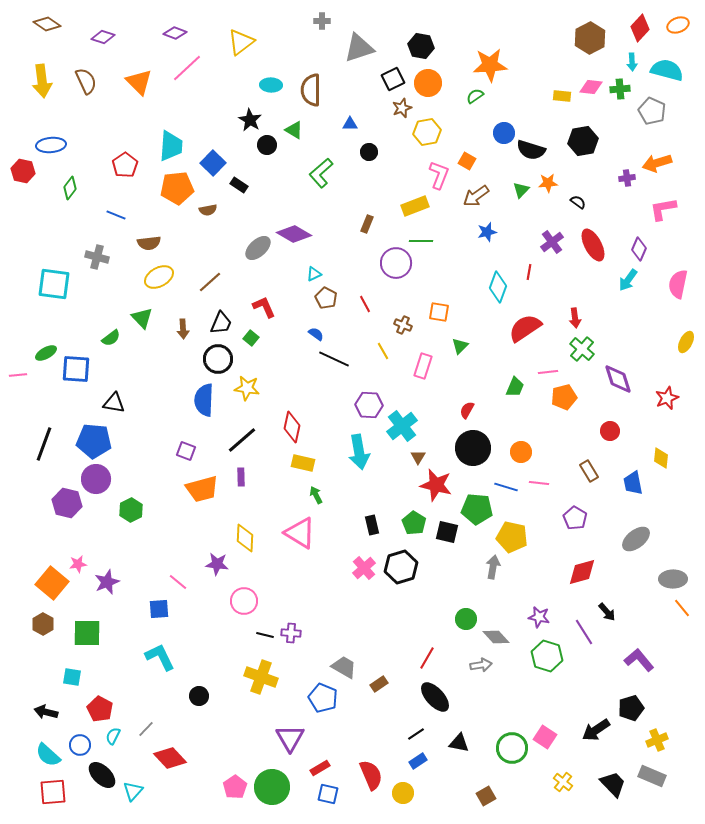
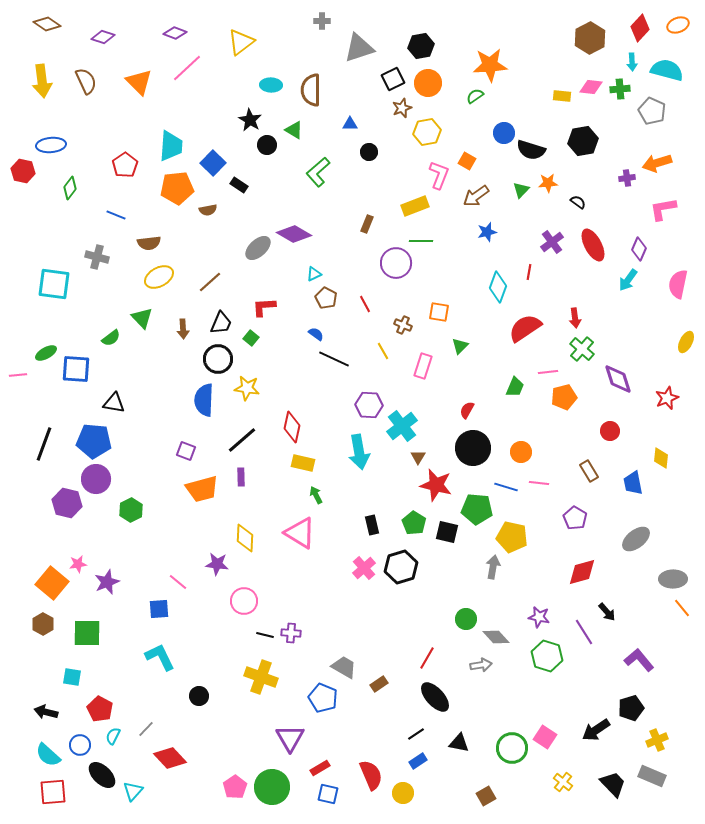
black hexagon at (421, 46): rotated 20 degrees counterclockwise
green L-shape at (321, 173): moved 3 px left, 1 px up
red L-shape at (264, 307): rotated 70 degrees counterclockwise
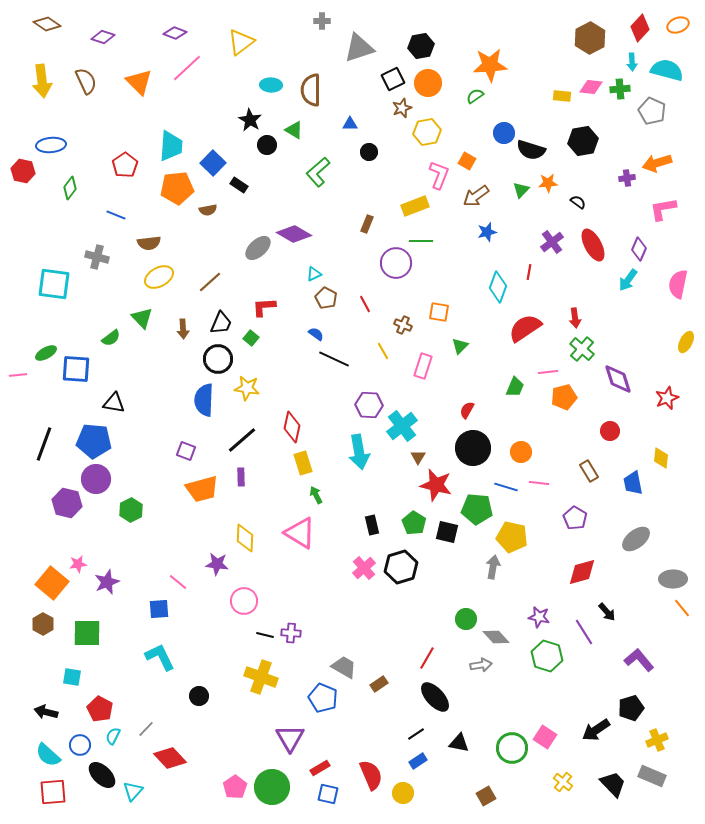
yellow rectangle at (303, 463): rotated 60 degrees clockwise
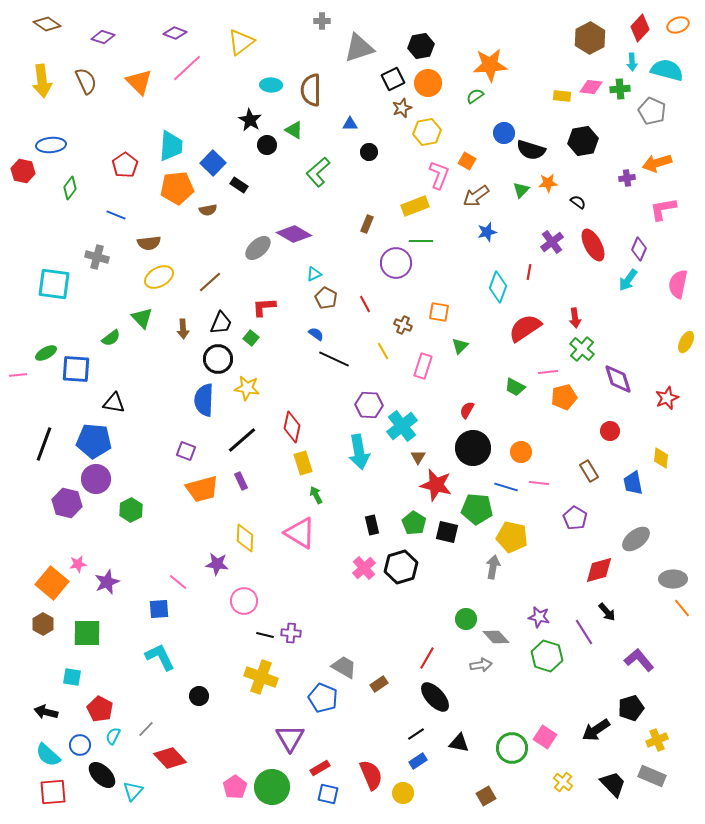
green trapezoid at (515, 387): rotated 95 degrees clockwise
purple rectangle at (241, 477): moved 4 px down; rotated 24 degrees counterclockwise
red diamond at (582, 572): moved 17 px right, 2 px up
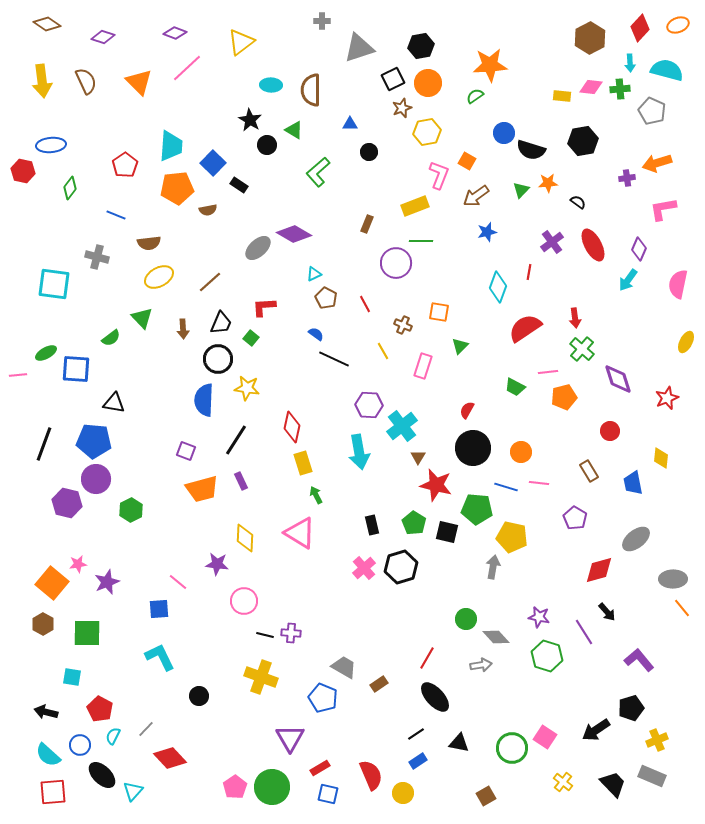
cyan arrow at (632, 62): moved 2 px left, 1 px down
black line at (242, 440): moved 6 px left; rotated 16 degrees counterclockwise
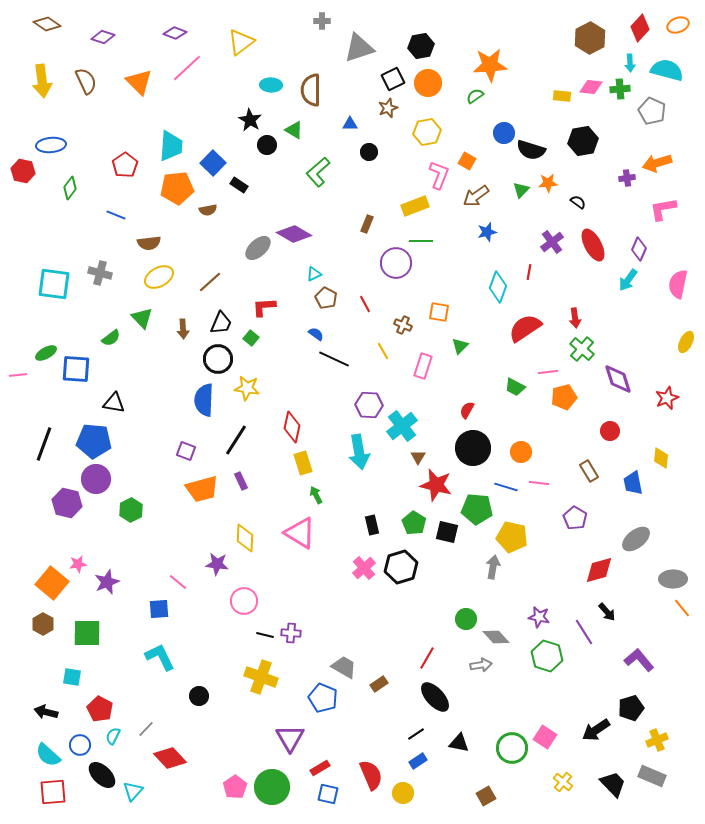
brown star at (402, 108): moved 14 px left
gray cross at (97, 257): moved 3 px right, 16 px down
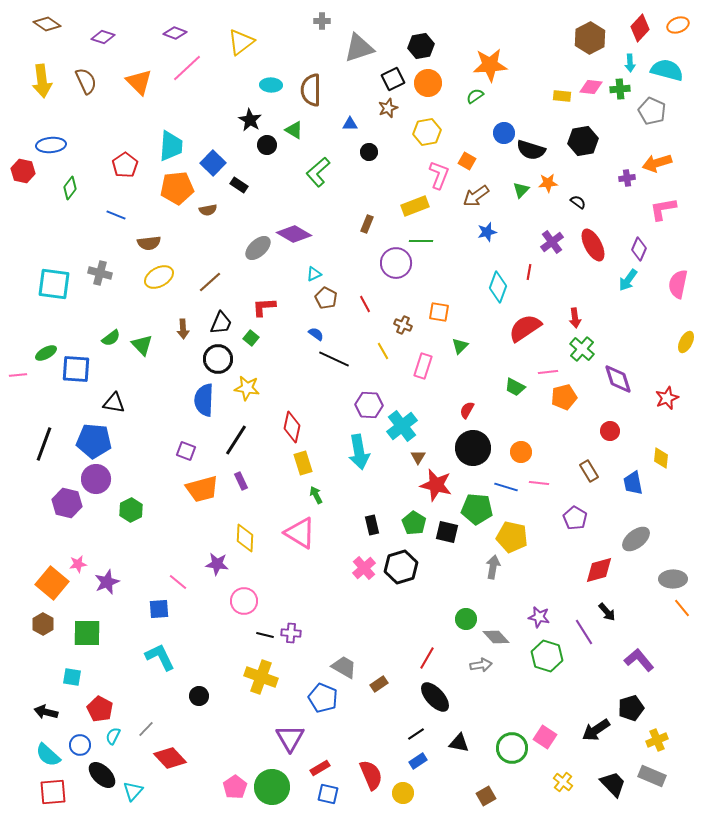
green triangle at (142, 318): moved 27 px down
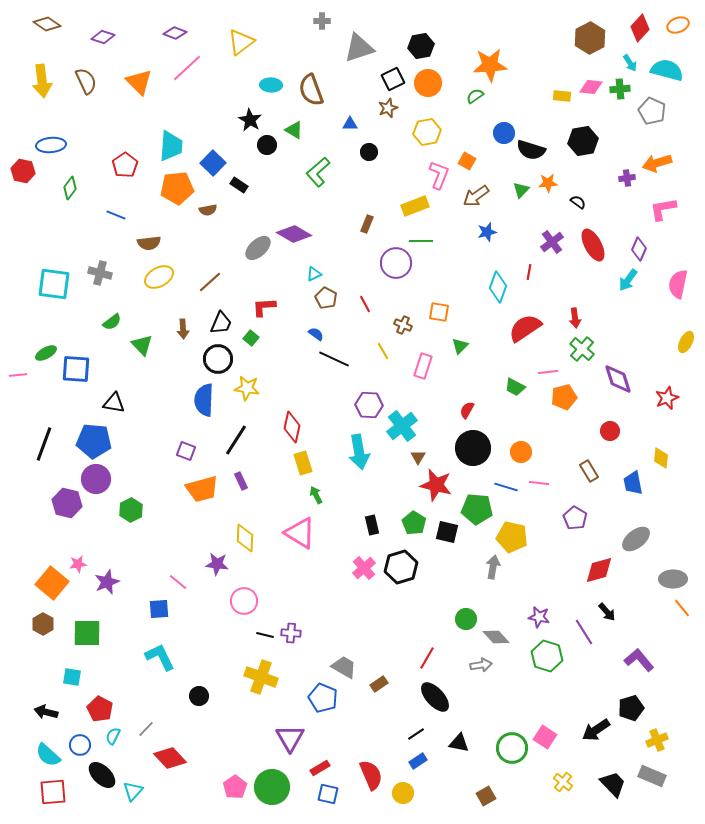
cyan arrow at (630, 63): rotated 30 degrees counterclockwise
brown semicircle at (311, 90): rotated 20 degrees counterclockwise
green semicircle at (111, 338): moved 1 px right, 16 px up
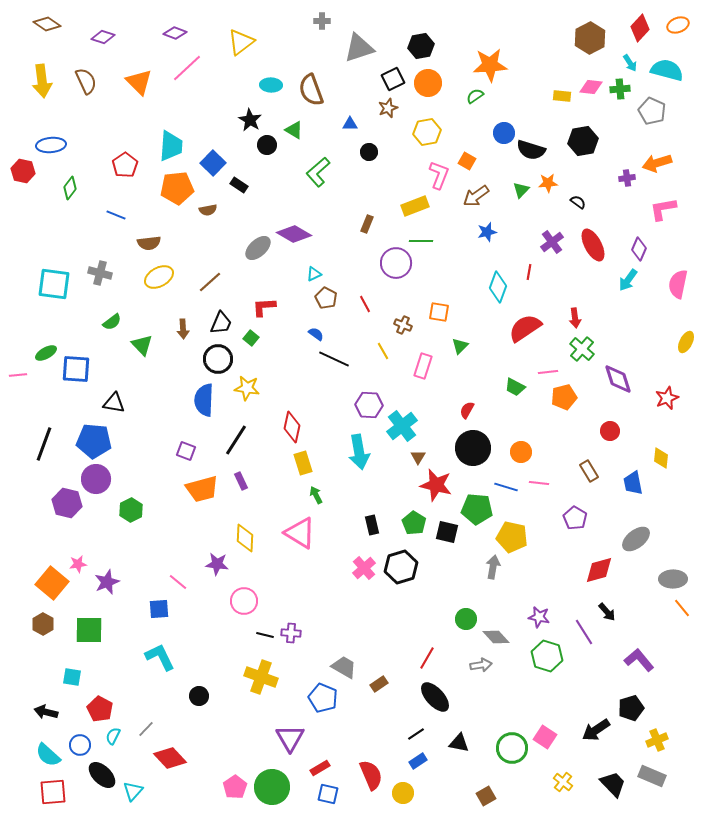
green square at (87, 633): moved 2 px right, 3 px up
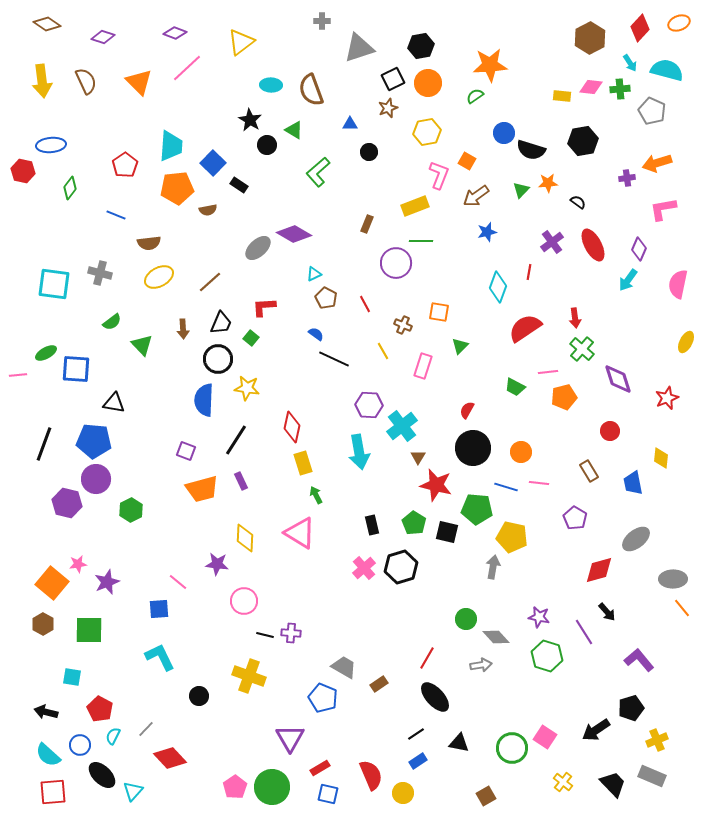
orange ellipse at (678, 25): moved 1 px right, 2 px up
yellow cross at (261, 677): moved 12 px left, 1 px up
